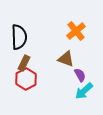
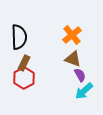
orange cross: moved 4 px left, 4 px down
brown triangle: moved 7 px right
red hexagon: moved 2 px left, 1 px up
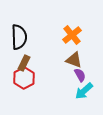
brown triangle: moved 1 px right, 1 px down
